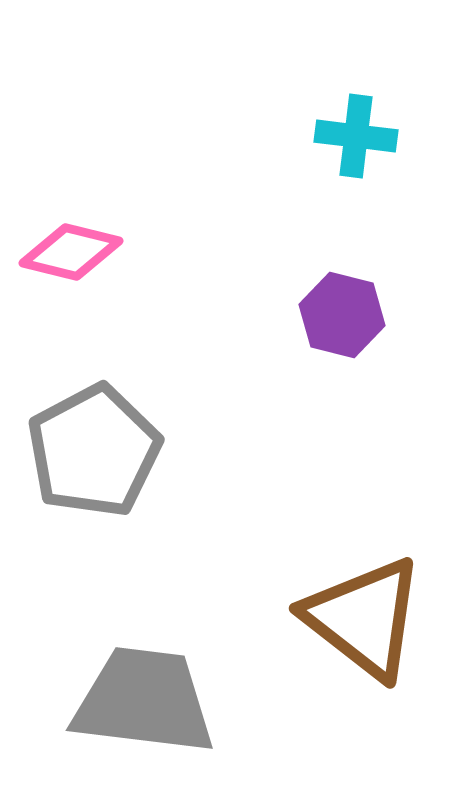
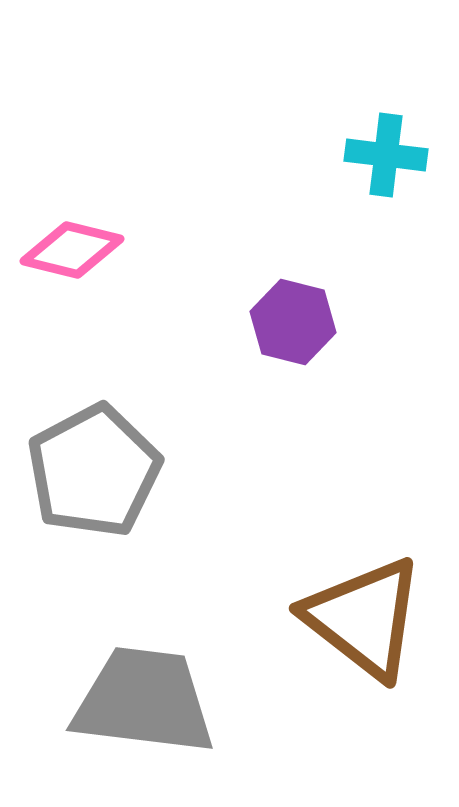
cyan cross: moved 30 px right, 19 px down
pink diamond: moved 1 px right, 2 px up
purple hexagon: moved 49 px left, 7 px down
gray pentagon: moved 20 px down
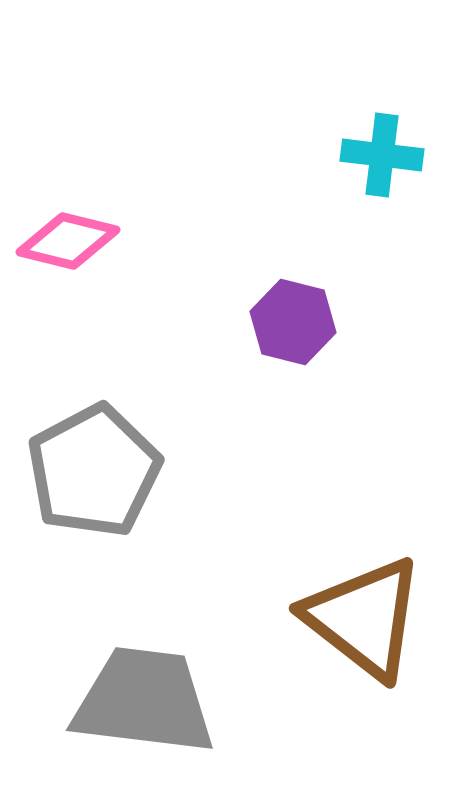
cyan cross: moved 4 px left
pink diamond: moved 4 px left, 9 px up
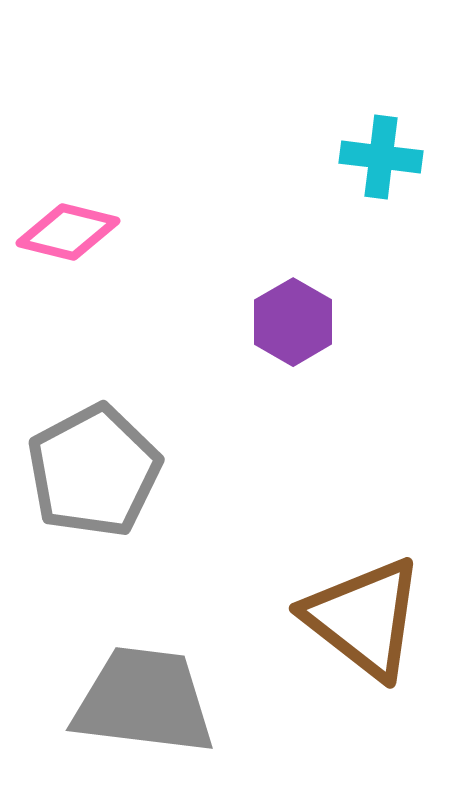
cyan cross: moved 1 px left, 2 px down
pink diamond: moved 9 px up
purple hexagon: rotated 16 degrees clockwise
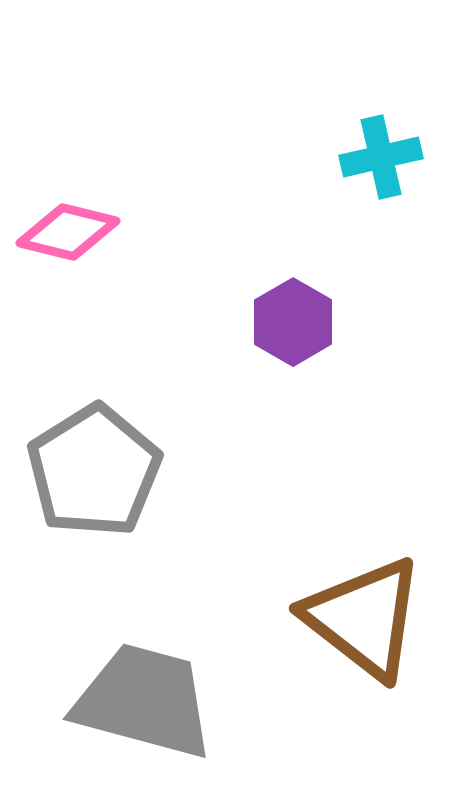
cyan cross: rotated 20 degrees counterclockwise
gray pentagon: rotated 4 degrees counterclockwise
gray trapezoid: rotated 8 degrees clockwise
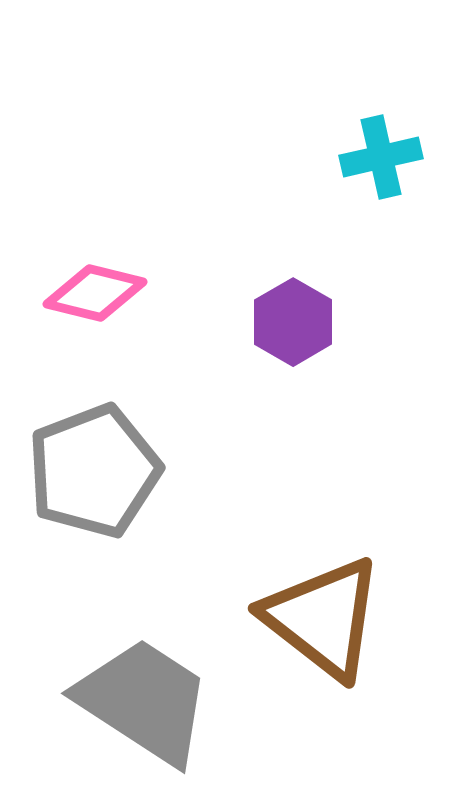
pink diamond: moved 27 px right, 61 px down
gray pentagon: rotated 11 degrees clockwise
brown triangle: moved 41 px left
gray trapezoid: rotated 18 degrees clockwise
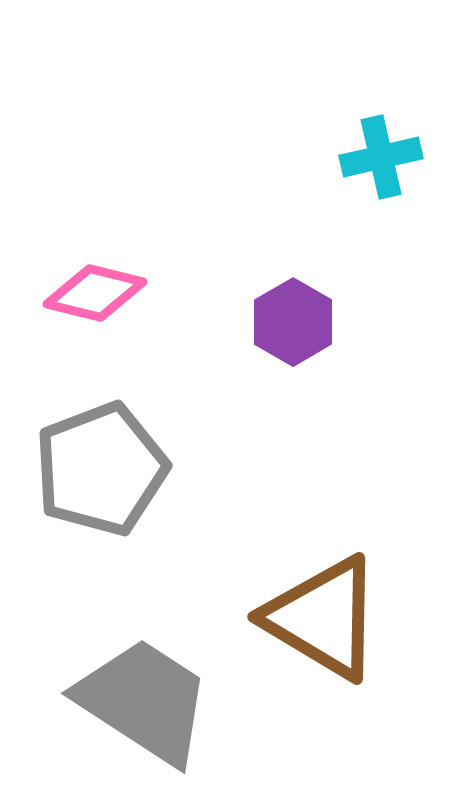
gray pentagon: moved 7 px right, 2 px up
brown triangle: rotated 7 degrees counterclockwise
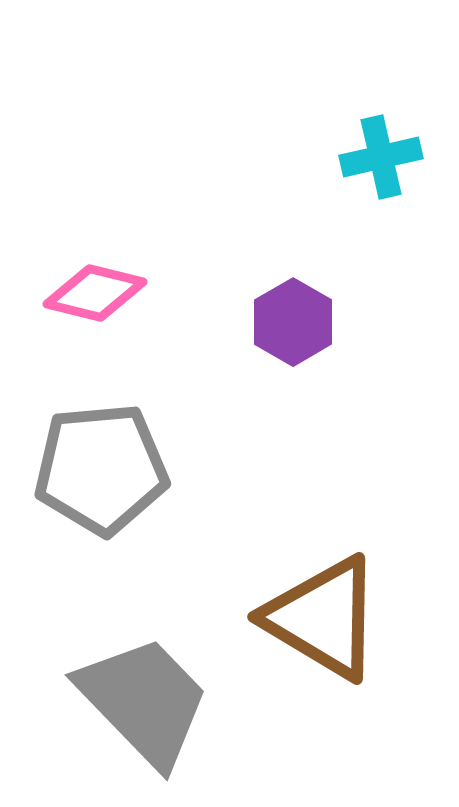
gray pentagon: rotated 16 degrees clockwise
gray trapezoid: rotated 13 degrees clockwise
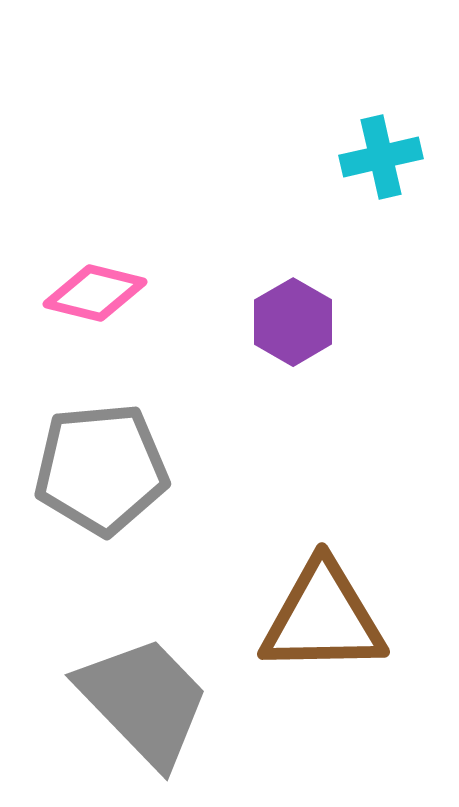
brown triangle: rotated 32 degrees counterclockwise
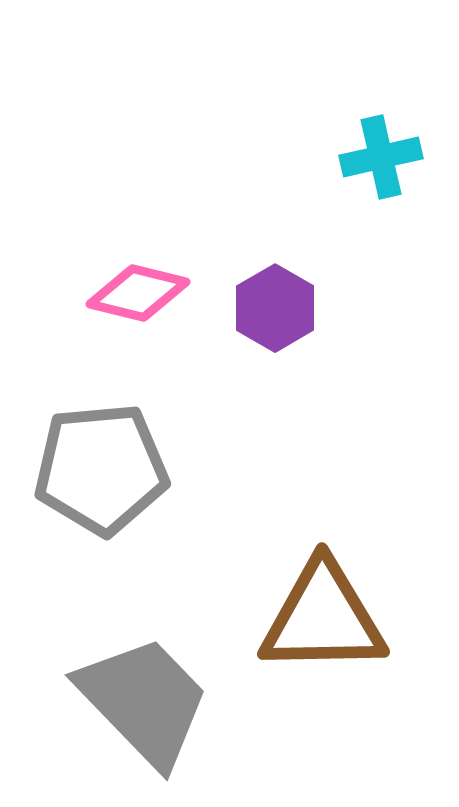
pink diamond: moved 43 px right
purple hexagon: moved 18 px left, 14 px up
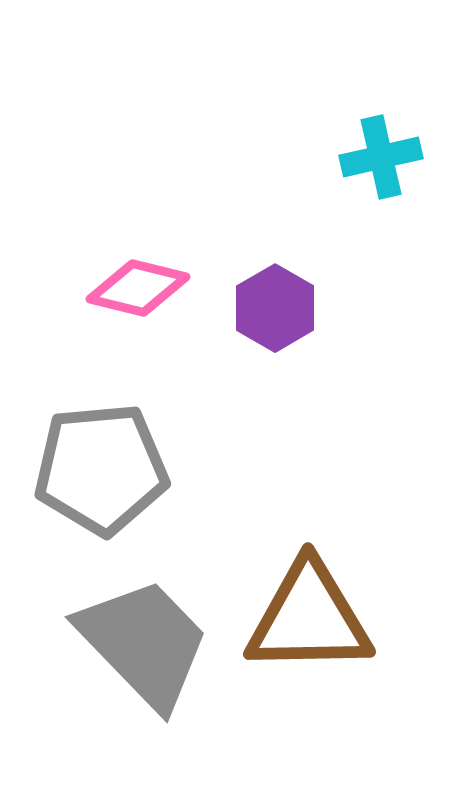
pink diamond: moved 5 px up
brown triangle: moved 14 px left
gray trapezoid: moved 58 px up
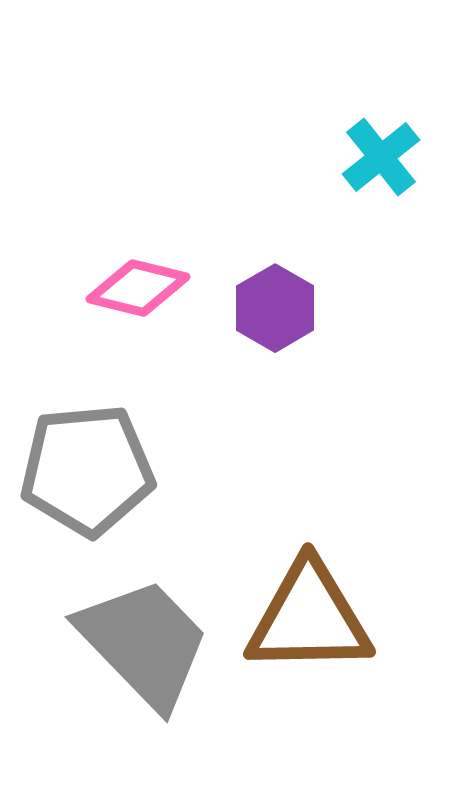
cyan cross: rotated 26 degrees counterclockwise
gray pentagon: moved 14 px left, 1 px down
